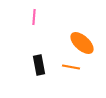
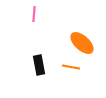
pink line: moved 3 px up
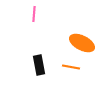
orange ellipse: rotated 15 degrees counterclockwise
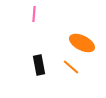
orange line: rotated 30 degrees clockwise
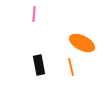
orange line: rotated 36 degrees clockwise
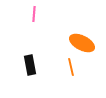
black rectangle: moved 9 px left
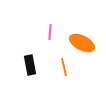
pink line: moved 16 px right, 18 px down
orange line: moved 7 px left
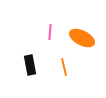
orange ellipse: moved 5 px up
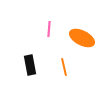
pink line: moved 1 px left, 3 px up
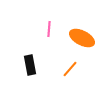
orange line: moved 6 px right, 2 px down; rotated 54 degrees clockwise
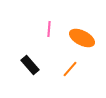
black rectangle: rotated 30 degrees counterclockwise
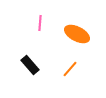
pink line: moved 9 px left, 6 px up
orange ellipse: moved 5 px left, 4 px up
